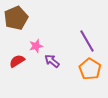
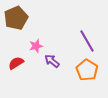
red semicircle: moved 1 px left, 2 px down
orange pentagon: moved 3 px left, 1 px down
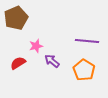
purple line: rotated 55 degrees counterclockwise
red semicircle: moved 2 px right
orange pentagon: moved 3 px left
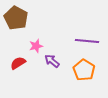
brown pentagon: rotated 20 degrees counterclockwise
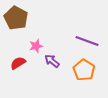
purple line: rotated 15 degrees clockwise
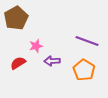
brown pentagon: rotated 15 degrees clockwise
purple arrow: rotated 42 degrees counterclockwise
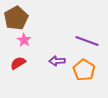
pink star: moved 12 px left, 6 px up; rotated 24 degrees counterclockwise
purple arrow: moved 5 px right
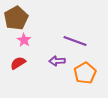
purple line: moved 12 px left
orange pentagon: moved 1 px right, 3 px down; rotated 10 degrees clockwise
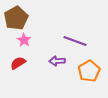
orange pentagon: moved 4 px right, 2 px up
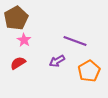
purple arrow: rotated 28 degrees counterclockwise
